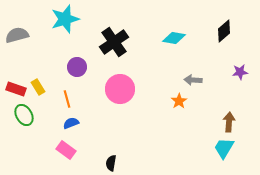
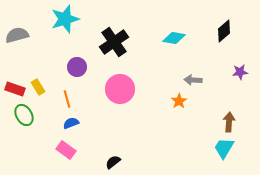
red rectangle: moved 1 px left
black semicircle: moved 2 px right, 1 px up; rotated 42 degrees clockwise
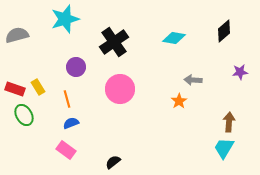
purple circle: moved 1 px left
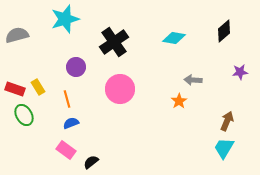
brown arrow: moved 2 px left, 1 px up; rotated 18 degrees clockwise
black semicircle: moved 22 px left
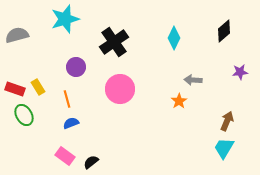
cyan diamond: rotated 75 degrees counterclockwise
pink rectangle: moved 1 px left, 6 px down
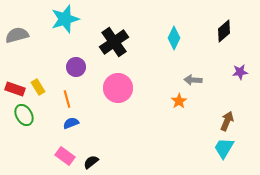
pink circle: moved 2 px left, 1 px up
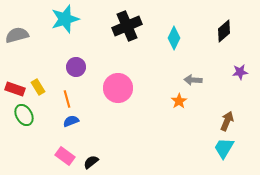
black cross: moved 13 px right, 16 px up; rotated 12 degrees clockwise
blue semicircle: moved 2 px up
